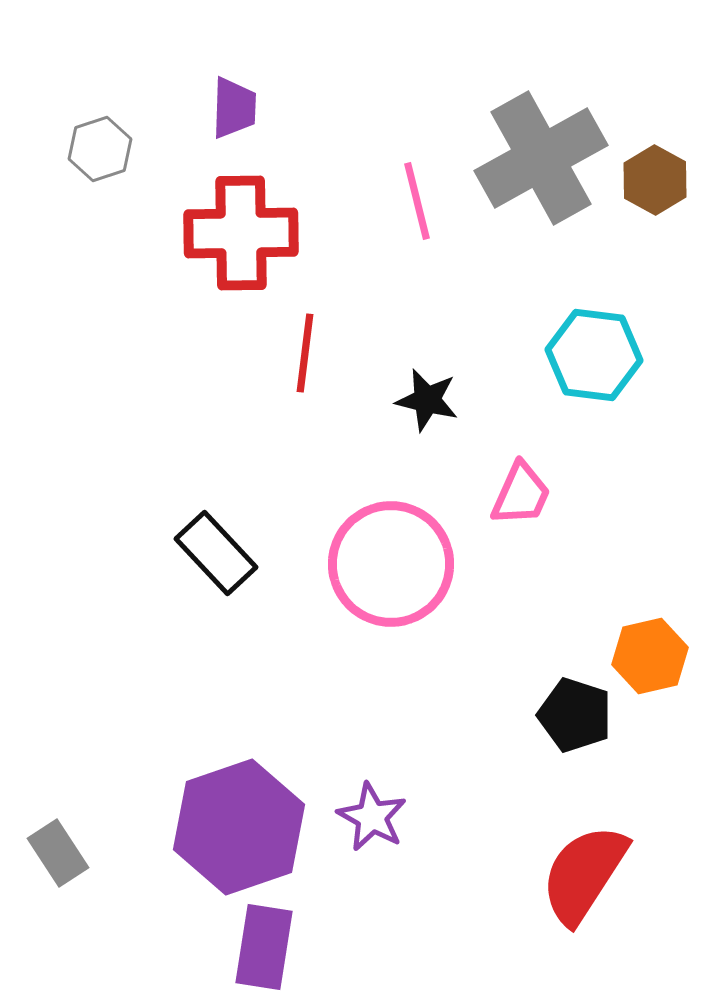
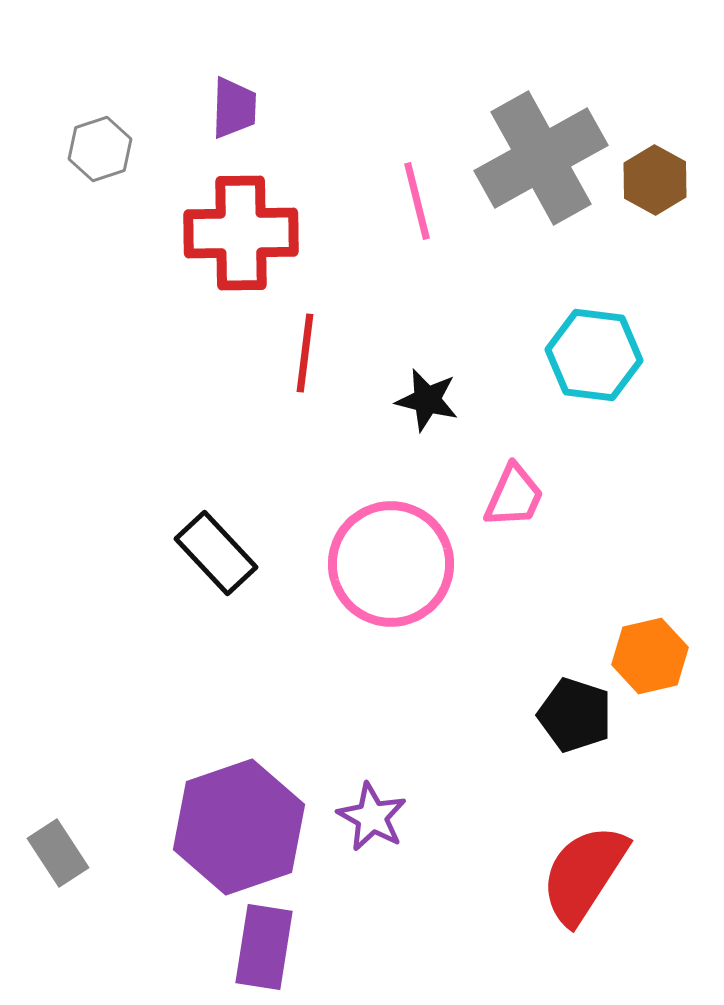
pink trapezoid: moved 7 px left, 2 px down
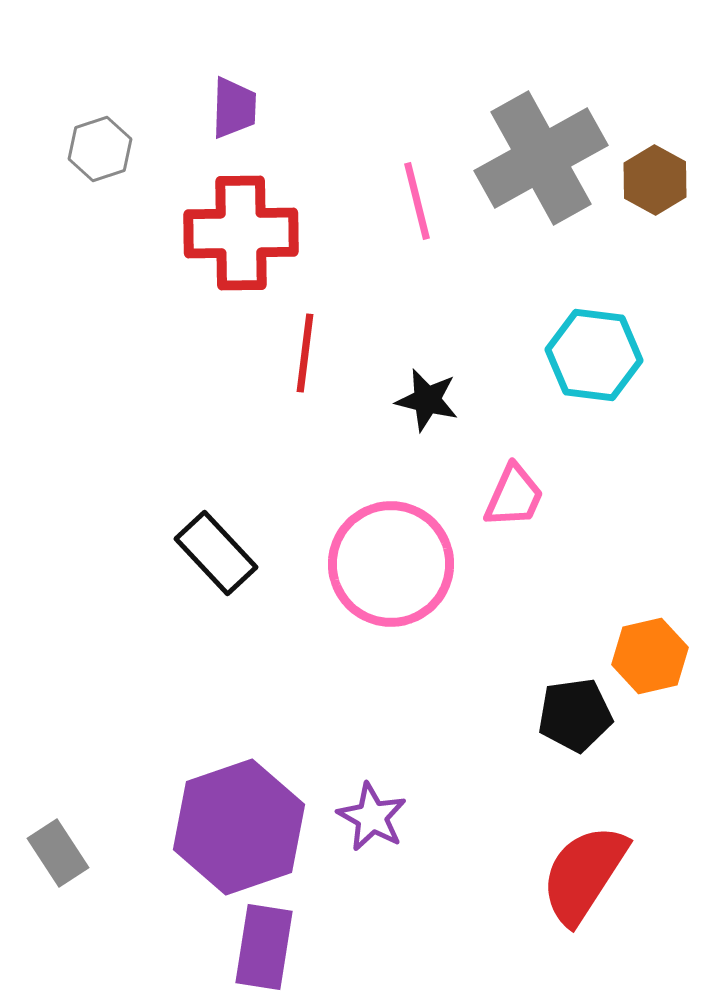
black pentagon: rotated 26 degrees counterclockwise
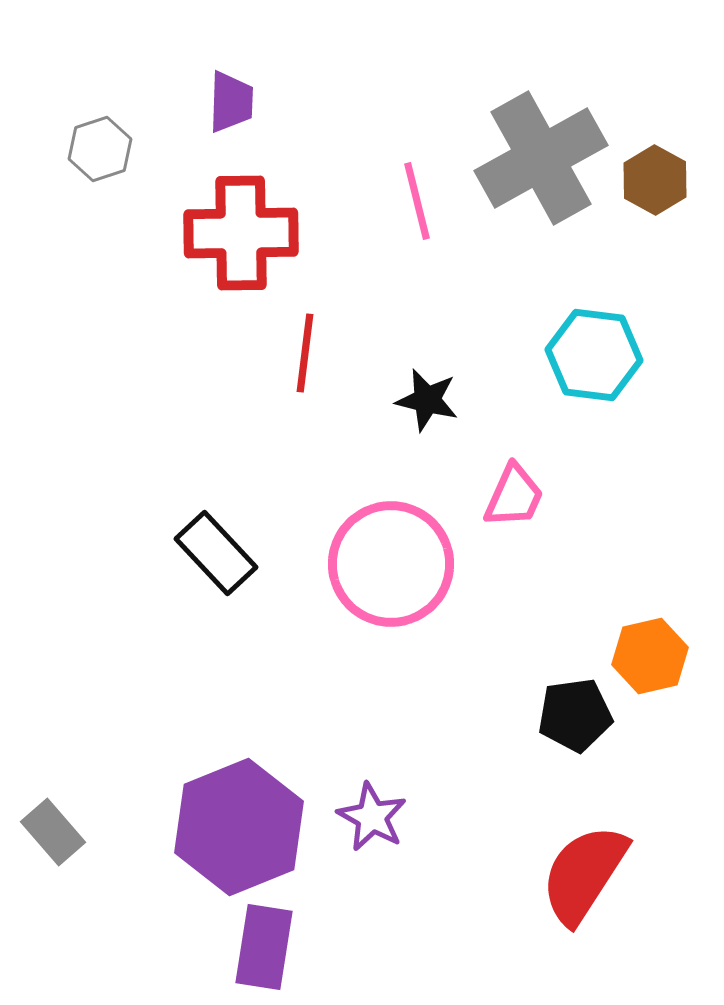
purple trapezoid: moved 3 px left, 6 px up
purple hexagon: rotated 3 degrees counterclockwise
gray rectangle: moved 5 px left, 21 px up; rotated 8 degrees counterclockwise
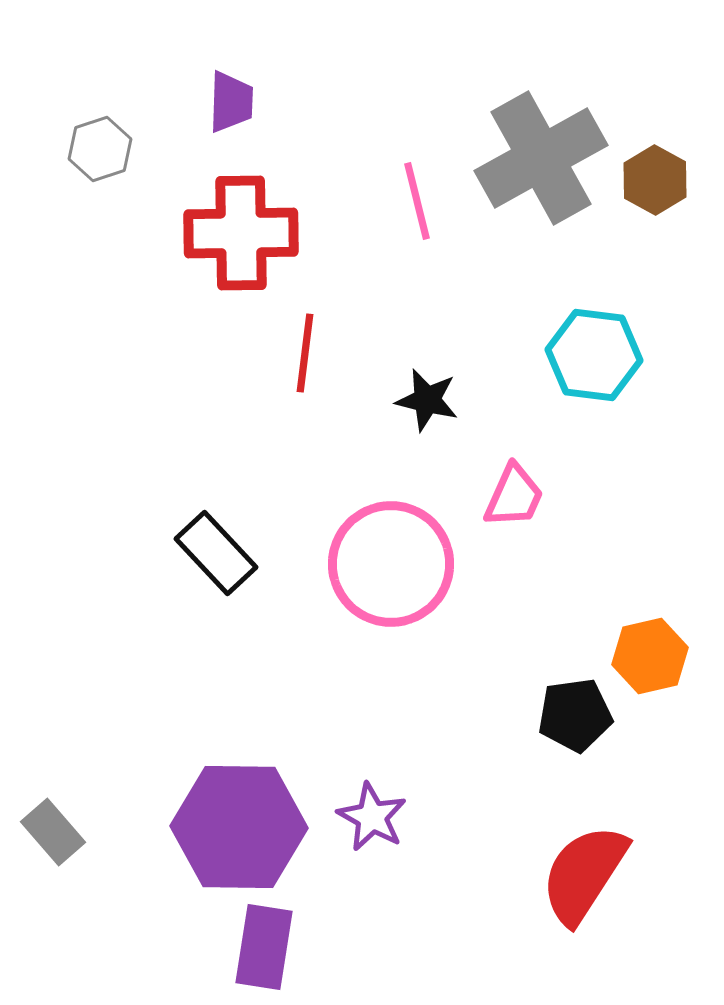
purple hexagon: rotated 23 degrees clockwise
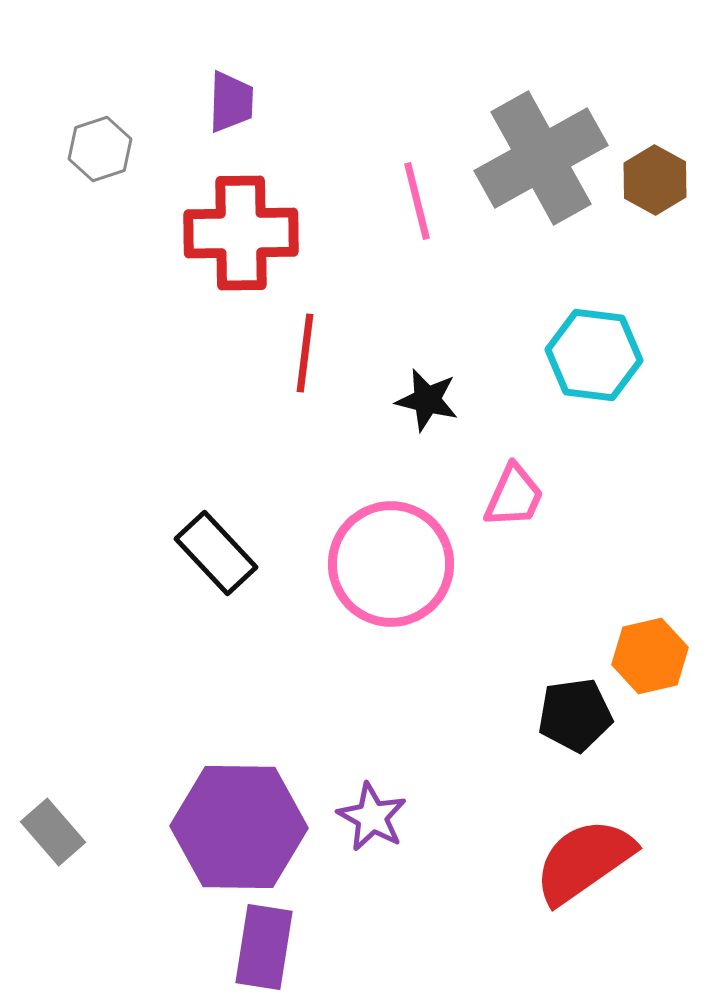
red semicircle: moved 13 px up; rotated 22 degrees clockwise
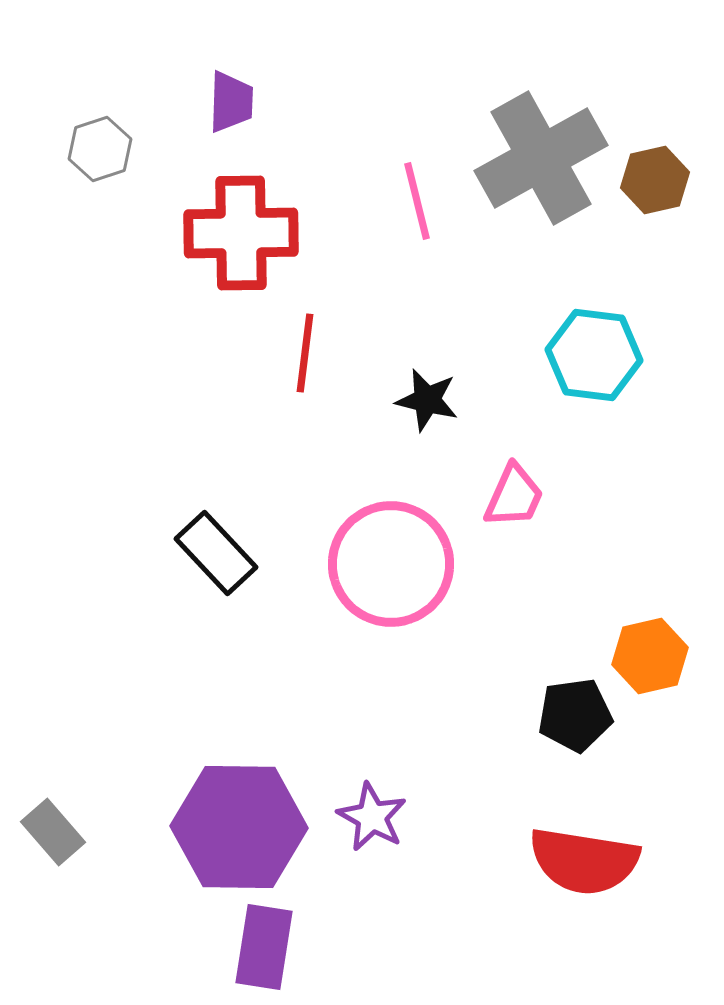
brown hexagon: rotated 18 degrees clockwise
red semicircle: rotated 136 degrees counterclockwise
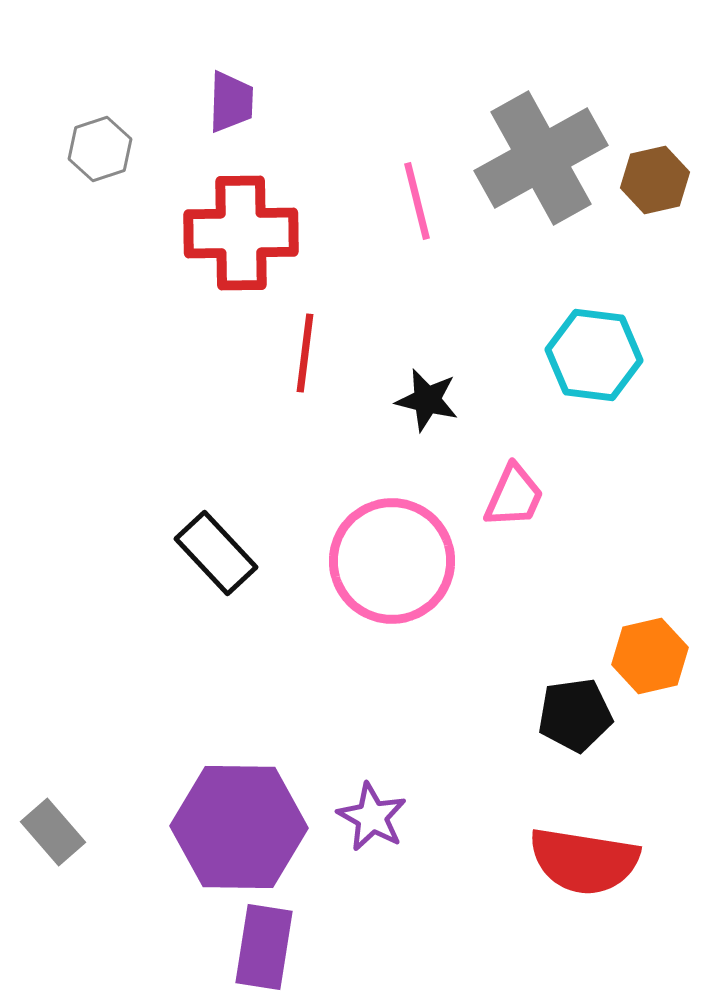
pink circle: moved 1 px right, 3 px up
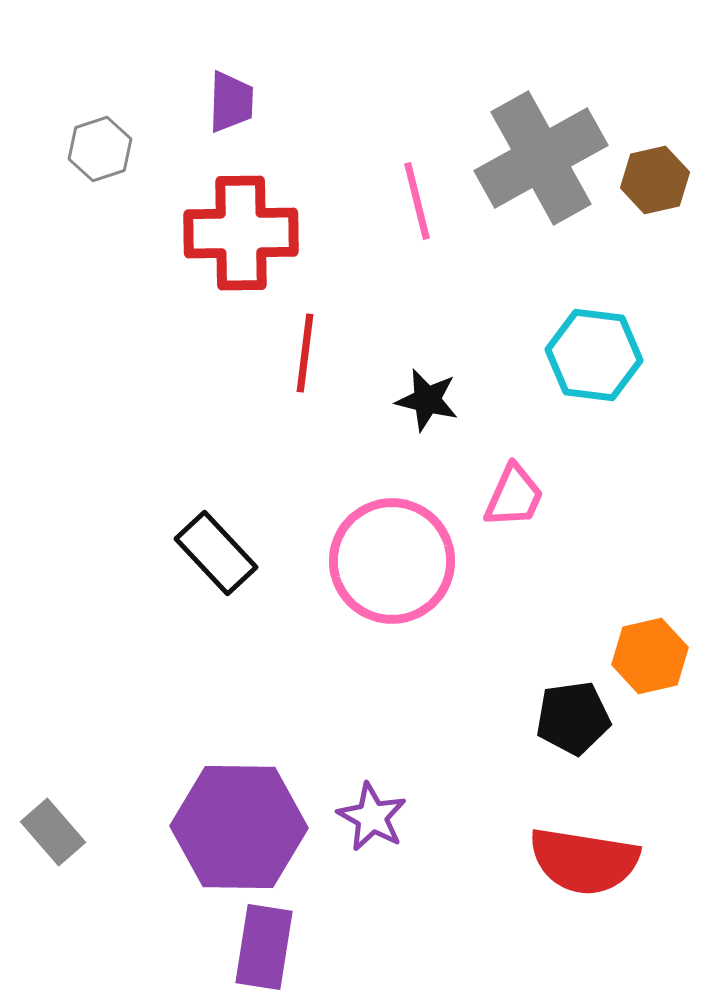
black pentagon: moved 2 px left, 3 px down
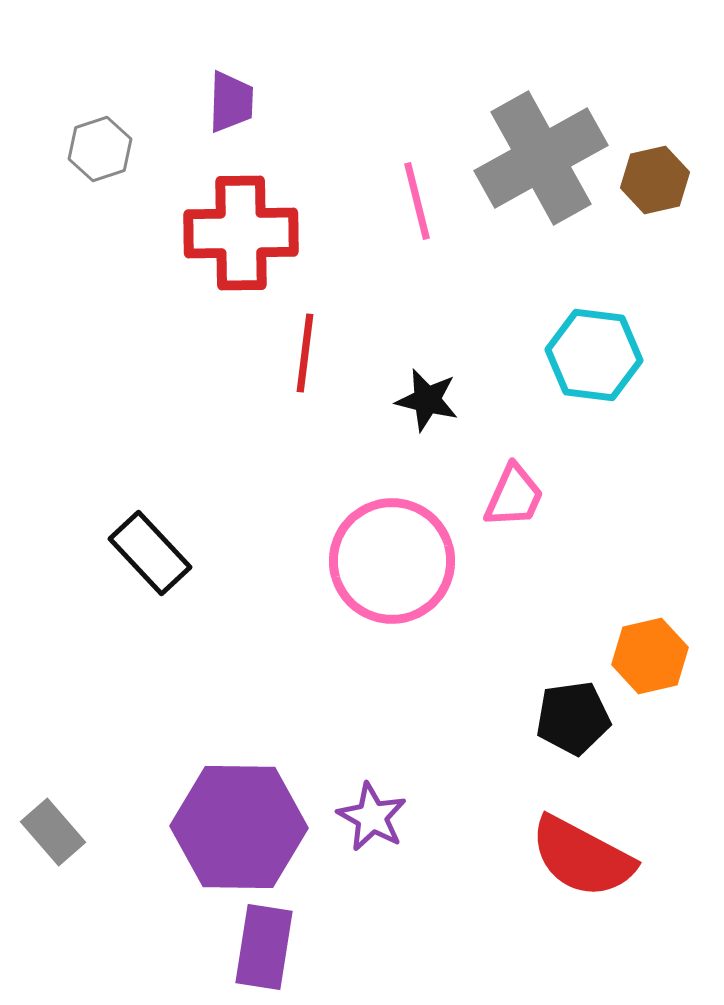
black rectangle: moved 66 px left
red semicircle: moved 2 px left, 4 px up; rotated 19 degrees clockwise
